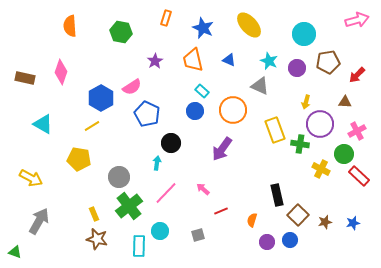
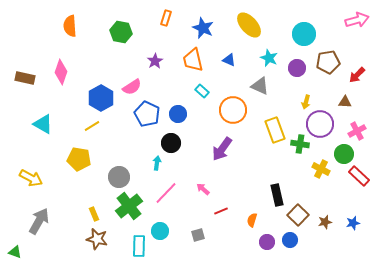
cyan star at (269, 61): moved 3 px up
blue circle at (195, 111): moved 17 px left, 3 px down
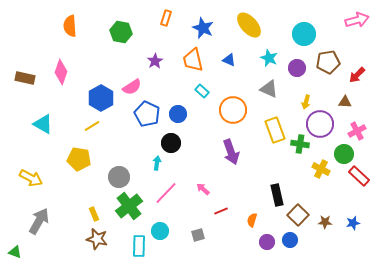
gray triangle at (260, 86): moved 9 px right, 3 px down
purple arrow at (222, 149): moved 9 px right, 3 px down; rotated 55 degrees counterclockwise
brown star at (325, 222): rotated 16 degrees clockwise
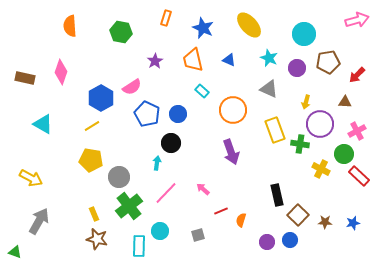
yellow pentagon at (79, 159): moved 12 px right, 1 px down
orange semicircle at (252, 220): moved 11 px left
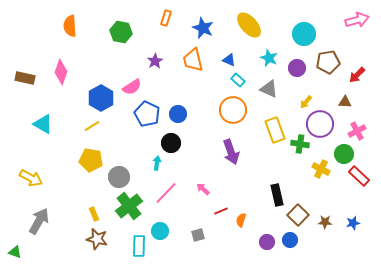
cyan rectangle at (202, 91): moved 36 px right, 11 px up
yellow arrow at (306, 102): rotated 24 degrees clockwise
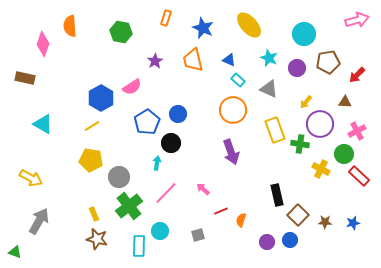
pink diamond at (61, 72): moved 18 px left, 28 px up
blue pentagon at (147, 114): moved 8 px down; rotated 15 degrees clockwise
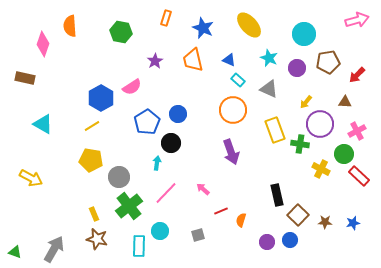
gray arrow at (39, 221): moved 15 px right, 28 px down
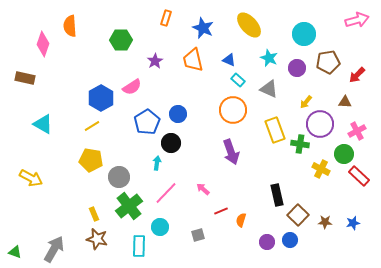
green hexagon at (121, 32): moved 8 px down; rotated 10 degrees counterclockwise
cyan circle at (160, 231): moved 4 px up
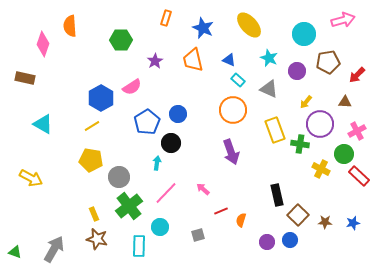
pink arrow at (357, 20): moved 14 px left
purple circle at (297, 68): moved 3 px down
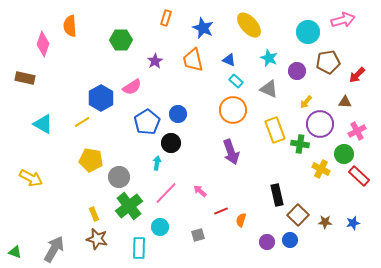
cyan circle at (304, 34): moved 4 px right, 2 px up
cyan rectangle at (238, 80): moved 2 px left, 1 px down
yellow line at (92, 126): moved 10 px left, 4 px up
pink arrow at (203, 189): moved 3 px left, 2 px down
cyan rectangle at (139, 246): moved 2 px down
